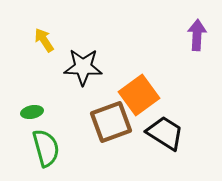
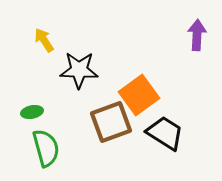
black star: moved 4 px left, 3 px down
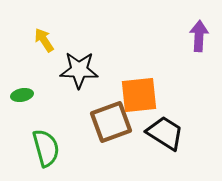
purple arrow: moved 2 px right, 1 px down
orange square: rotated 30 degrees clockwise
green ellipse: moved 10 px left, 17 px up
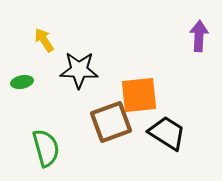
green ellipse: moved 13 px up
black trapezoid: moved 2 px right
